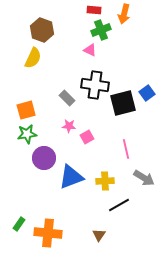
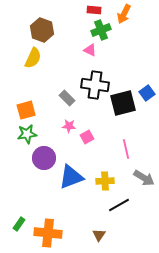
orange arrow: rotated 12 degrees clockwise
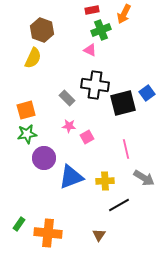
red rectangle: moved 2 px left; rotated 16 degrees counterclockwise
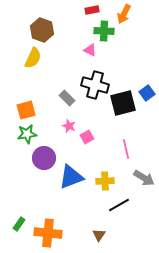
green cross: moved 3 px right, 1 px down; rotated 24 degrees clockwise
black cross: rotated 8 degrees clockwise
pink star: rotated 16 degrees clockwise
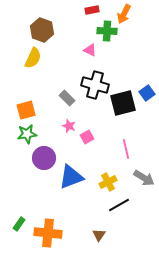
green cross: moved 3 px right
yellow cross: moved 3 px right, 1 px down; rotated 24 degrees counterclockwise
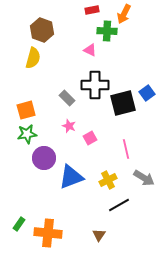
yellow semicircle: rotated 10 degrees counterclockwise
black cross: rotated 16 degrees counterclockwise
pink square: moved 3 px right, 1 px down
yellow cross: moved 2 px up
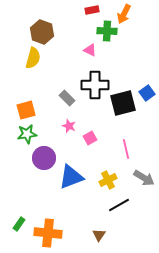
brown hexagon: moved 2 px down
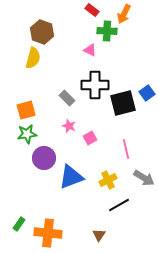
red rectangle: rotated 48 degrees clockwise
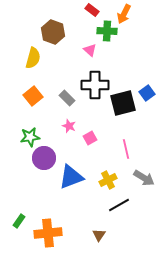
brown hexagon: moved 11 px right
pink triangle: rotated 16 degrees clockwise
orange square: moved 7 px right, 14 px up; rotated 24 degrees counterclockwise
green star: moved 3 px right, 3 px down
green rectangle: moved 3 px up
orange cross: rotated 12 degrees counterclockwise
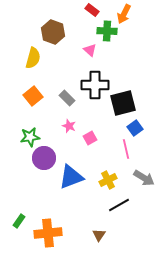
blue square: moved 12 px left, 35 px down
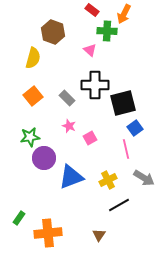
green rectangle: moved 3 px up
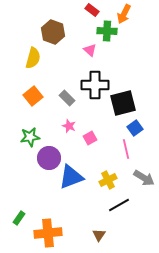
purple circle: moved 5 px right
